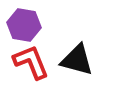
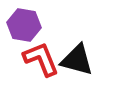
red L-shape: moved 10 px right, 3 px up
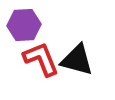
purple hexagon: rotated 12 degrees counterclockwise
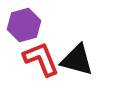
purple hexagon: rotated 12 degrees counterclockwise
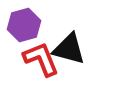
black triangle: moved 8 px left, 11 px up
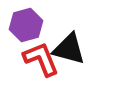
purple hexagon: moved 2 px right
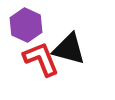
purple hexagon: rotated 20 degrees counterclockwise
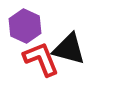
purple hexagon: moved 1 px left, 1 px down
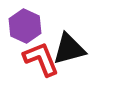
black triangle: rotated 30 degrees counterclockwise
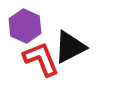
black triangle: moved 1 px right, 2 px up; rotated 12 degrees counterclockwise
